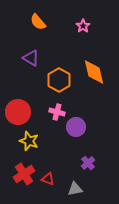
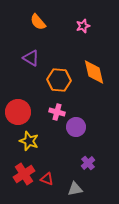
pink star: rotated 16 degrees clockwise
orange hexagon: rotated 25 degrees counterclockwise
red triangle: moved 1 px left
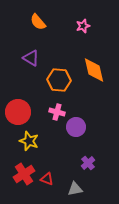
orange diamond: moved 2 px up
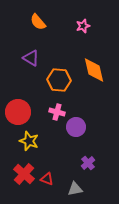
red cross: rotated 15 degrees counterclockwise
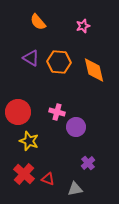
orange hexagon: moved 18 px up
red triangle: moved 1 px right
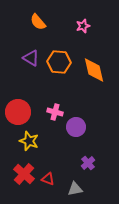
pink cross: moved 2 px left
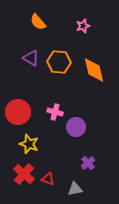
yellow star: moved 3 px down
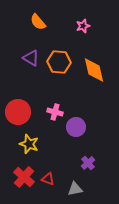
red cross: moved 3 px down
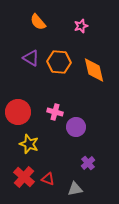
pink star: moved 2 px left
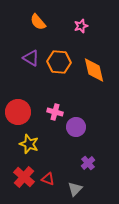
gray triangle: rotated 35 degrees counterclockwise
